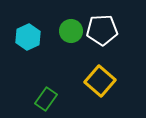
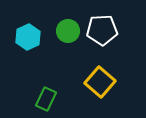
green circle: moved 3 px left
yellow square: moved 1 px down
green rectangle: rotated 10 degrees counterclockwise
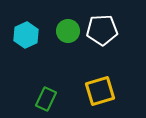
cyan hexagon: moved 2 px left, 2 px up
yellow square: moved 9 px down; rotated 32 degrees clockwise
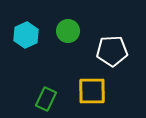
white pentagon: moved 10 px right, 21 px down
yellow square: moved 8 px left; rotated 16 degrees clockwise
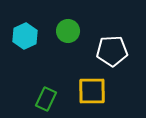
cyan hexagon: moved 1 px left, 1 px down
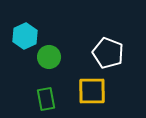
green circle: moved 19 px left, 26 px down
white pentagon: moved 4 px left, 2 px down; rotated 24 degrees clockwise
green rectangle: rotated 35 degrees counterclockwise
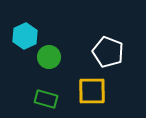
white pentagon: moved 1 px up
green rectangle: rotated 65 degrees counterclockwise
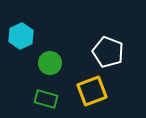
cyan hexagon: moved 4 px left
green circle: moved 1 px right, 6 px down
yellow square: rotated 20 degrees counterclockwise
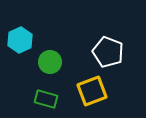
cyan hexagon: moved 1 px left, 4 px down
green circle: moved 1 px up
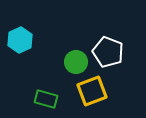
green circle: moved 26 px right
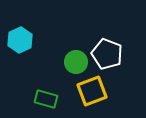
white pentagon: moved 1 px left, 2 px down
